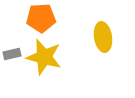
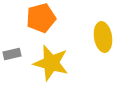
orange pentagon: rotated 12 degrees counterclockwise
yellow star: moved 7 px right, 6 px down
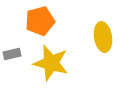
orange pentagon: moved 1 px left, 3 px down
